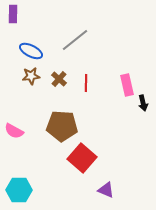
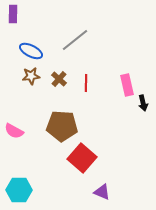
purple triangle: moved 4 px left, 2 px down
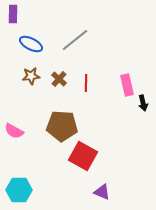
blue ellipse: moved 7 px up
red square: moved 1 px right, 2 px up; rotated 12 degrees counterclockwise
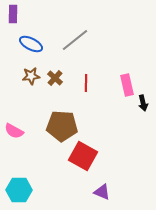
brown cross: moved 4 px left, 1 px up
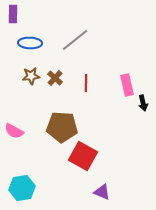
blue ellipse: moved 1 px left, 1 px up; rotated 25 degrees counterclockwise
brown pentagon: moved 1 px down
cyan hexagon: moved 3 px right, 2 px up; rotated 10 degrees counterclockwise
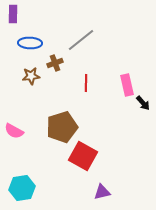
gray line: moved 6 px right
brown cross: moved 15 px up; rotated 28 degrees clockwise
black arrow: rotated 28 degrees counterclockwise
brown pentagon: rotated 20 degrees counterclockwise
purple triangle: rotated 36 degrees counterclockwise
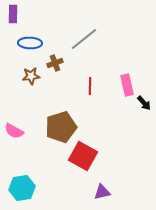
gray line: moved 3 px right, 1 px up
red line: moved 4 px right, 3 px down
black arrow: moved 1 px right
brown pentagon: moved 1 px left
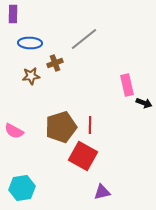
red line: moved 39 px down
black arrow: rotated 28 degrees counterclockwise
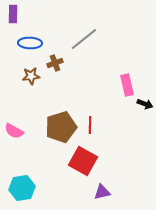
black arrow: moved 1 px right, 1 px down
red square: moved 5 px down
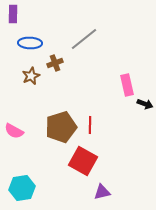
brown star: rotated 18 degrees counterclockwise
